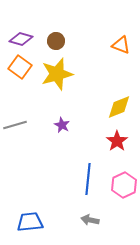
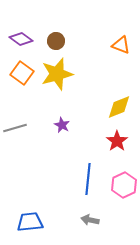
purple diamond: rotated 20 degrees clockwise
orange square: moved 2 px right, 6 px down
gray line: moved 3 px down
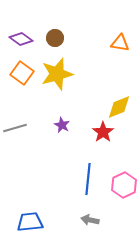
brown circle: moved 1 px left, 3 px up
orange triangle: moved 1 px left, 2 px up; rotated 12 degrees counterclockwise
red star: moved 14 px left, 9 px up
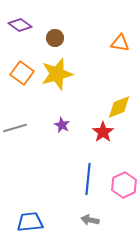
purple diamond: moved 1 px left, 14 px up
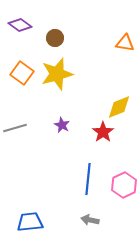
orange triangle: moved 5 px right
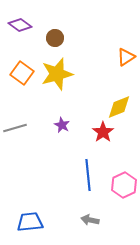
orange triangle: moved 1 px right, 14 px down; rotated 42 degrees counterclockwise
blue line: moved 4 px up; rotated 12 degrees counterclockwise
